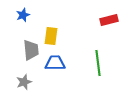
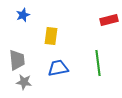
gray trapezoid: moved 14 px left, 10 px down
blue trapezoid: moved 3 px right, 5 px down; rotated 10 degrees counterclockwise
gray star: rotated 28 degrees clockwise
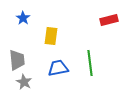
blue star: moved 3 px down; rotated 16 degrees counterclockwise
green line: moved 8 px left
gray star: rotated 21 degrees clockwise
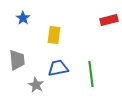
yellow rectangle: moved 3 px right, 1 px up
green line: moved 1 px right, 11 px down
gray star: moved 12 px right, 3 px down
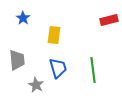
blue trapezoid: rotated 85 degrees clockwise
green line: moved 2 px right, 4 px up
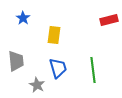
gray trapezoid: moved 1 px left, 1 px down
gray star: moved 1 px right
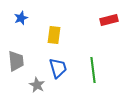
blue star: moved 2 px left; rotated 16 degrees clockwise
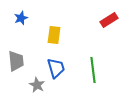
red rectangle: rotated 18 degrees counterclockwise
blue trapezoid: moved 2 px left
